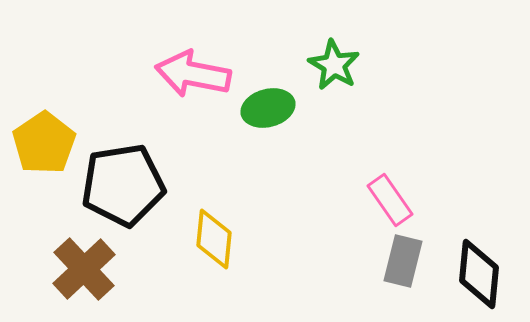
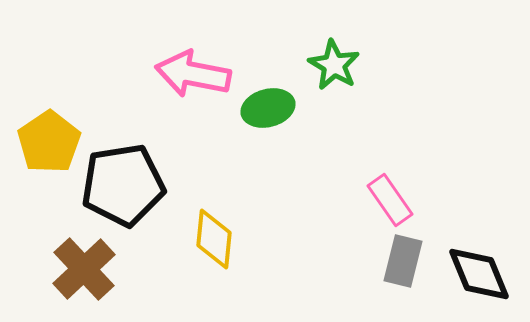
yellow pentagon: moved 5 px right, 1 px up
black diamond: rotated 28 degrees counterclockwise
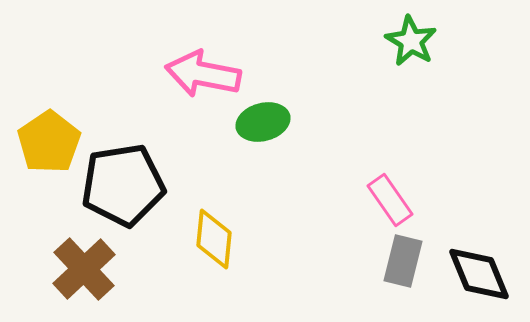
green star: moved 77 px right, 24 px up
pink arrow: moved 10 px right
green ellipse: moved 5 px left, 14 px down
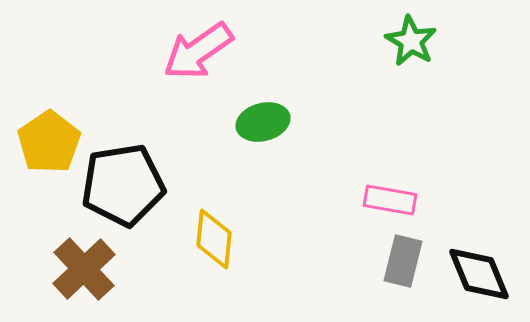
pink arrow: moved 5 px left, 23 px up; rotated 46 degrees counterclockwise
pink rectangle: rotated 45 degrees counterclockwise
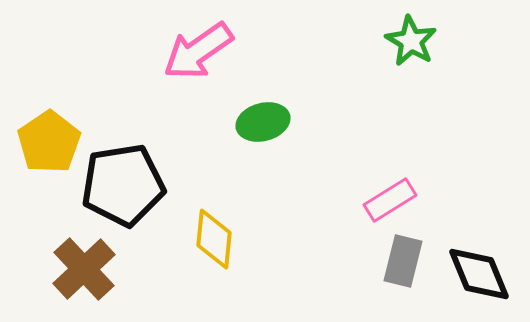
pink rectangle: rotated 42 degrees counterclockwise
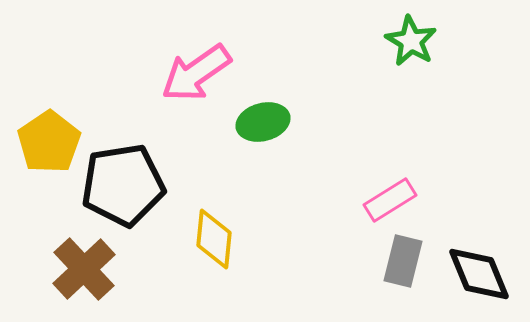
pink arrow: moved 2 px left, 22 px down
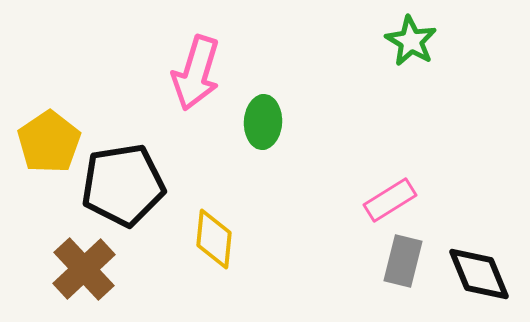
pink arrow: rotated 38 degrees counterclockwise
green ellipse: rotated 72 degrees counterclockwise
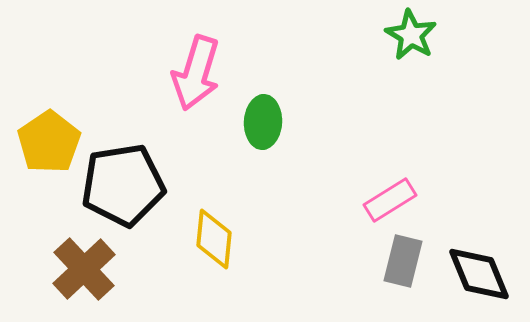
green star: moved 6 px up
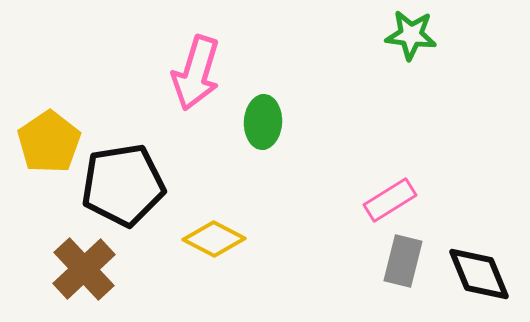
green star: rotated 24 degrees counterclockwise
yellow diamond: rotated 68 degrees counterclockwise
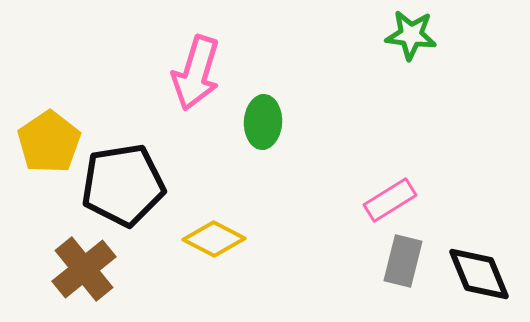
brown cross: rotated 4 degrees clockwise
